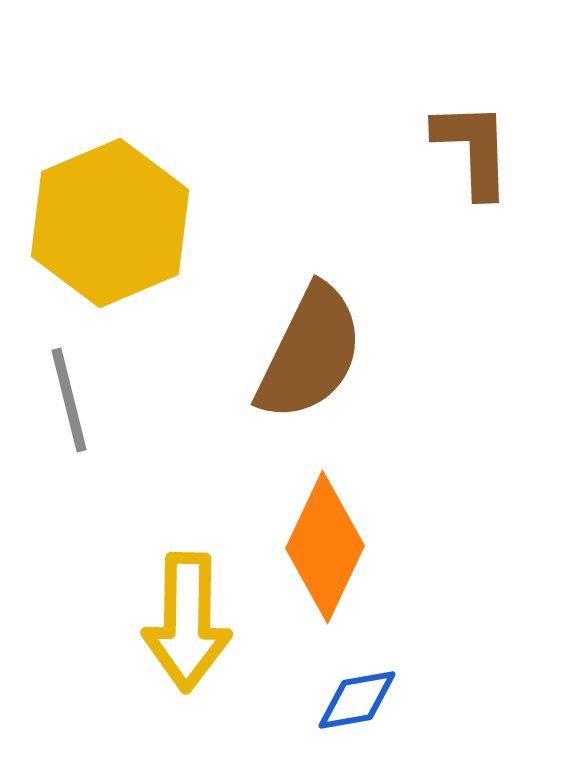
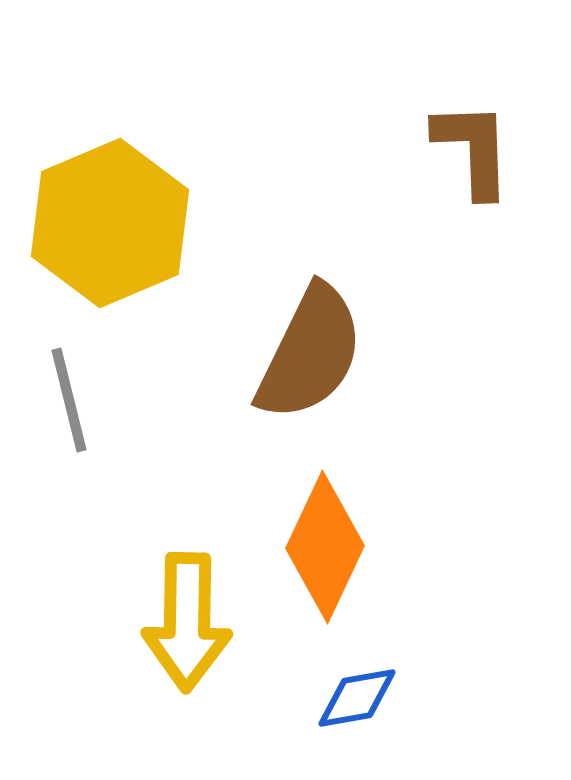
blue diamond: moved 2 px up
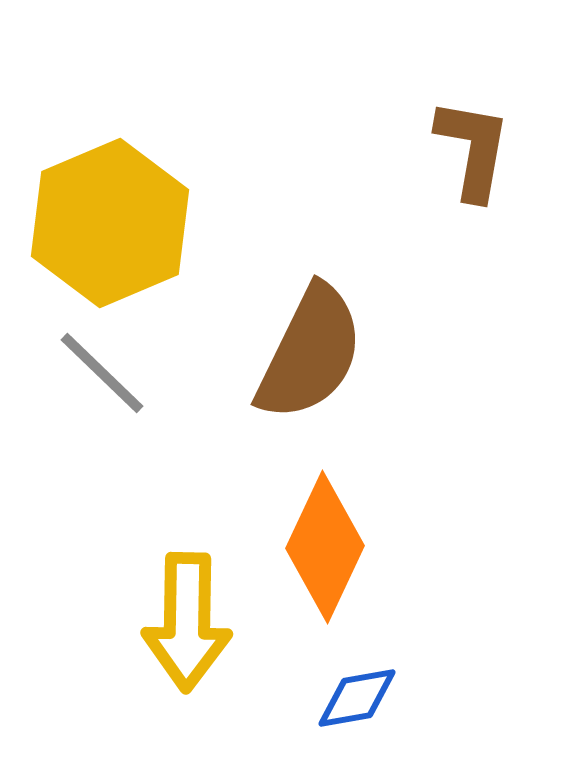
brown L-shape: rotated 12 degrees clockwise
gray line: moved 33 px right, 27 px up; rotated 32 degrees counterclockwise
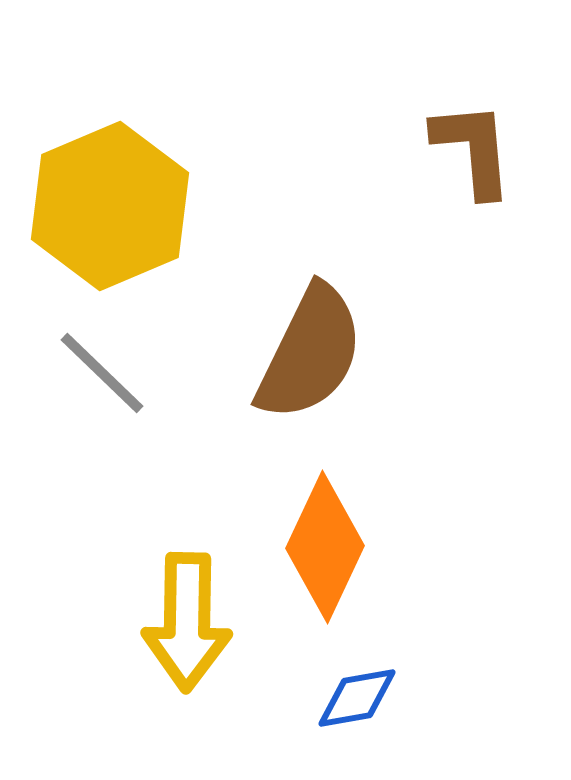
brown L-shape: rotated 15 degrees counterclockwise
yellow hexagon: moved 17 px up
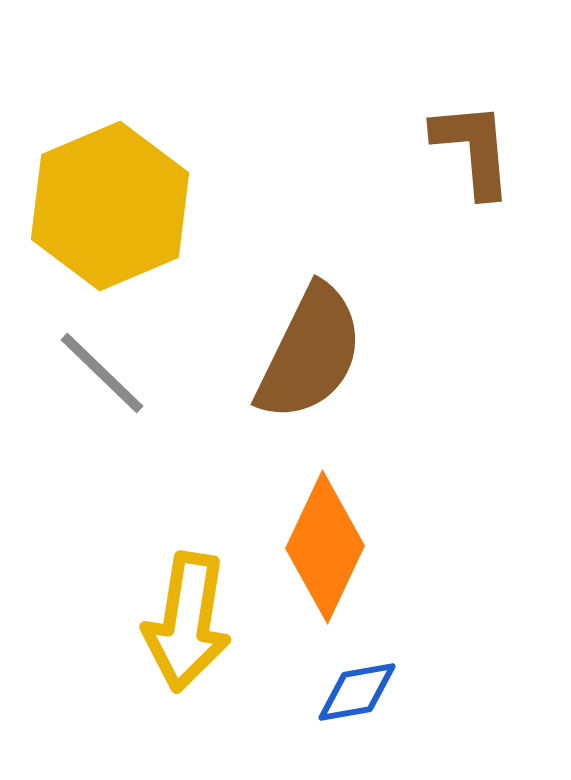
yellow arrow: rotated 8 degrees clockwise
blue diamond: moved 6 px up
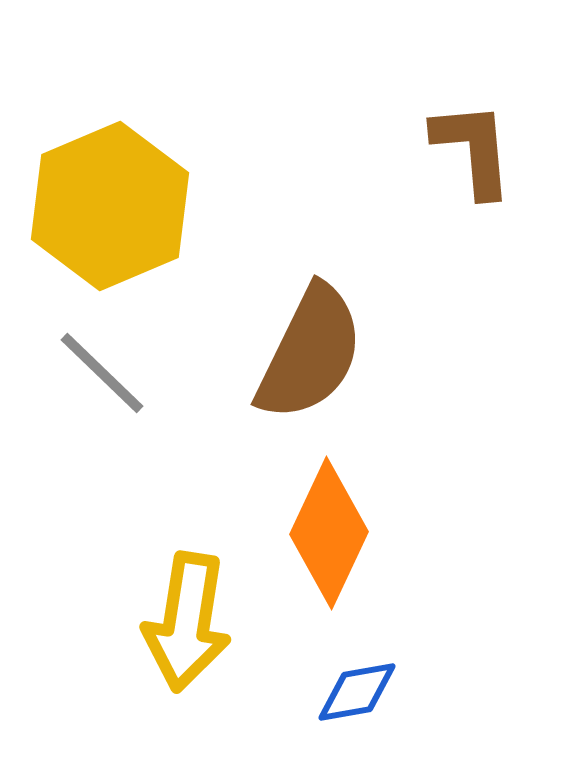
orange diamond: moved 4 px right, 14 px up
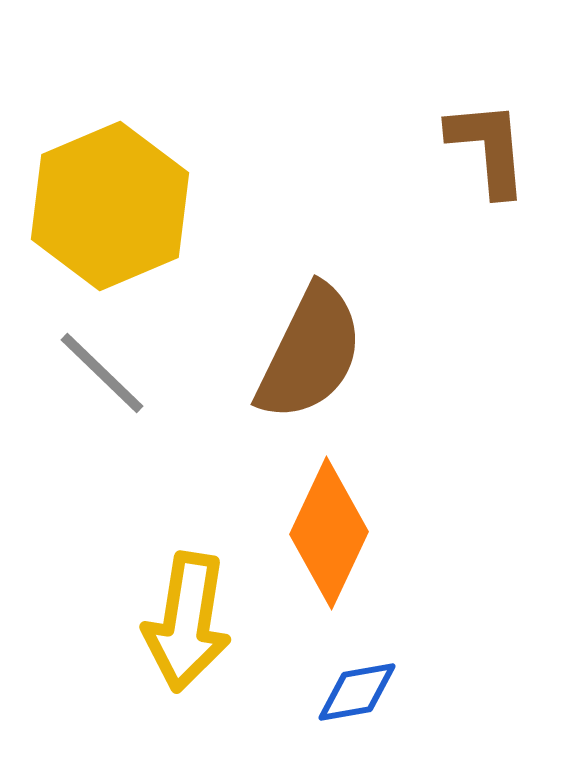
brown L-shape: moved 15 px right, 1 px up
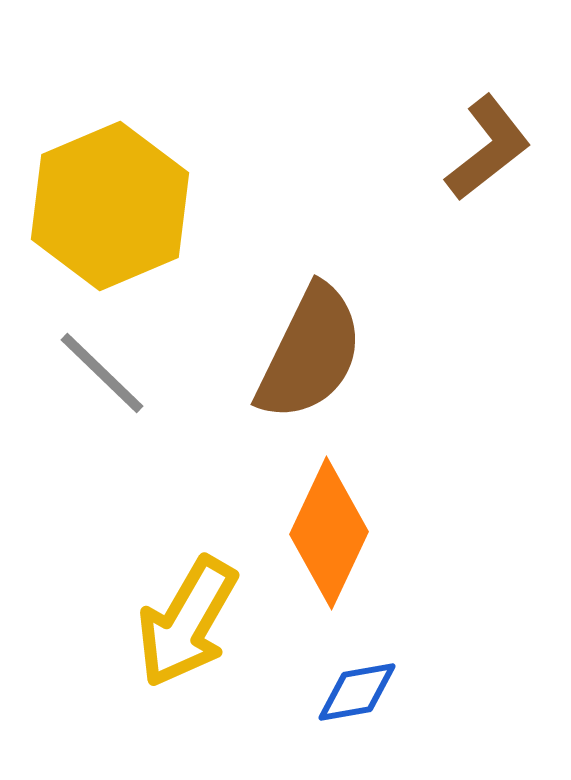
brown L-shape: rotated 57 degrees clockwise
yellow arrow: rotated 21 degrees clockwise
